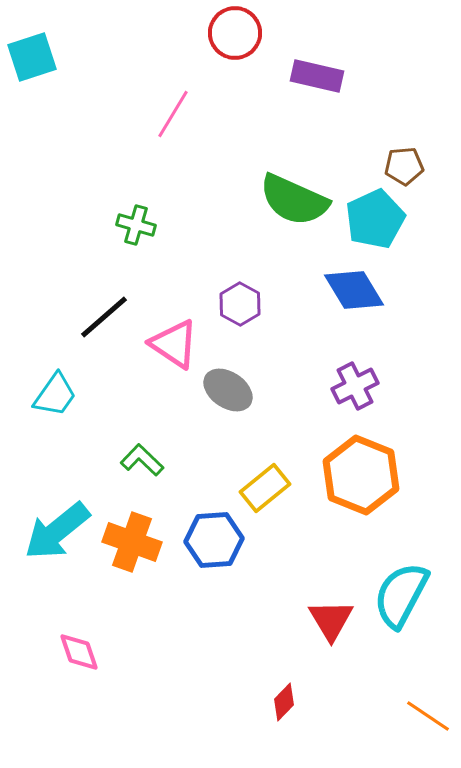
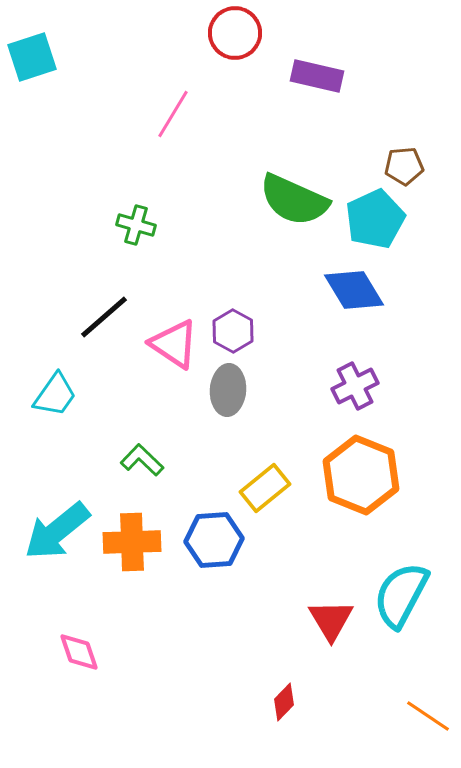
purple hexagon: moved 7 px left, 27 px down
gray ellipse: rotated 60 degrees clockwise
orange cross: rotated 22 degrees counterclockwise
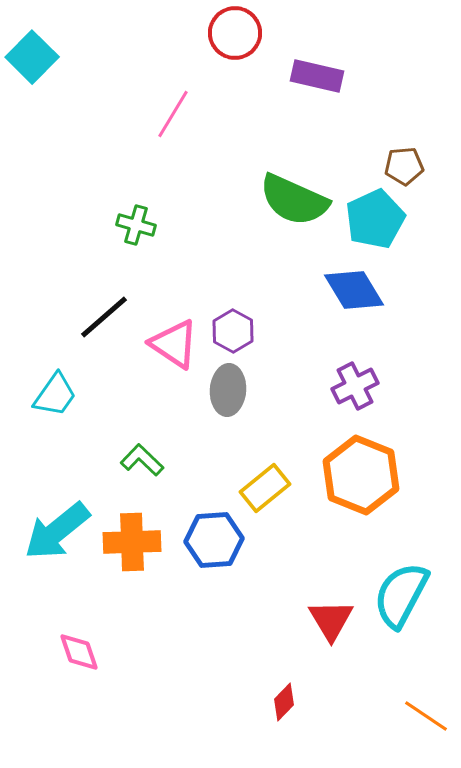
cyan square: rotated 27 degrees counterclockwise
orange line: moved 2 px left
